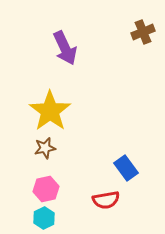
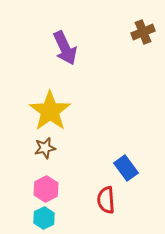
pink hexagon: rotated 15 degrees counterclockwise
red semicircle: rotated 96 degrees clockwise
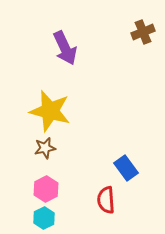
yellow star: rotated 21 degrees counterclockwise
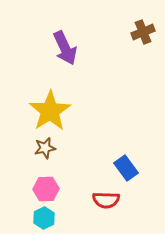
yellow star: rotated 24 degrees clockwise
pink hexagon: rotated 25 degrees clockwise
red semicircle: rotated 84 degrees counterclockwise
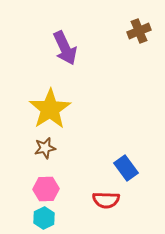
brown cross: moved 4 px left, 1 px up
yellow star: moved 2 px up
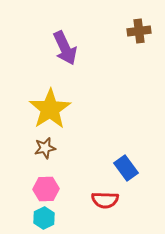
brown cross: rotated 15 degrees clockwise
red semicircle: moved 1 px left
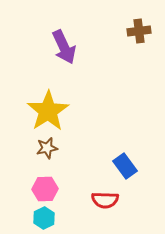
purple arrow: moved 1 px left, 1 px up
yellow star: moved 2 px left, 2 px down
brown star: moved 2 px right
blue rectangle: moved 1 px left, 2 px up
pink hexagon: moved 1 px left
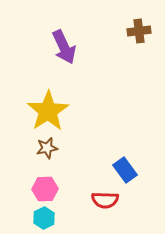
blue rectangle: moved 4 px down
